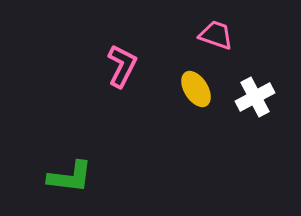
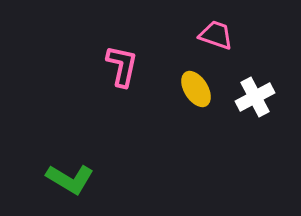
pink L-shape: rotated 15 degrees counterclockwise
green L-shape: moved 2 px down; rotated 24 degrees clockwise
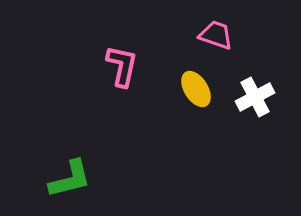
green L-shape: rotated 45 degrees counterclockwise
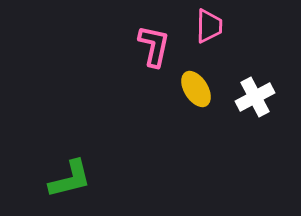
pink trapezoid: moved 7 px left, 9 px up; rotated 72 degrees clockwise
pink L-shape: moved 32 px right, 20 px up
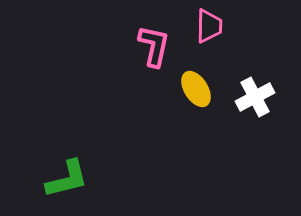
green L-shape: moved 3 px left
